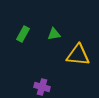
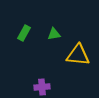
green rectangle: moved 1 px right, 1 px up
purple cross: rotated 21 degrees counterclockwise
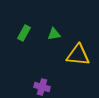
purple cross: rotated 21 degrees clockwise
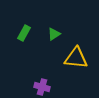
green triangle: rotated 24 degrees counterclockwise
yellow triangle: moved 2 px left, 3 px down
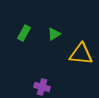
yellow triangle: moved 5 px right, 4 px up
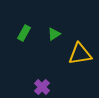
yellow triangle: moved 1 px left; rotated 15 degrees counterclockwise
purple cross: rotated 28 degrees clockwise
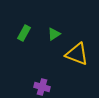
yellow triangle: moved 3 px left; rotated 30 degrees clockwise
purple cross: rotated 28 degrees counterclockwise
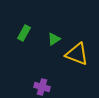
green triangle: moved 5 px down
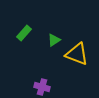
green rectangle: rotated 14 degrees clockwise
green triangle: moved 1 px down
